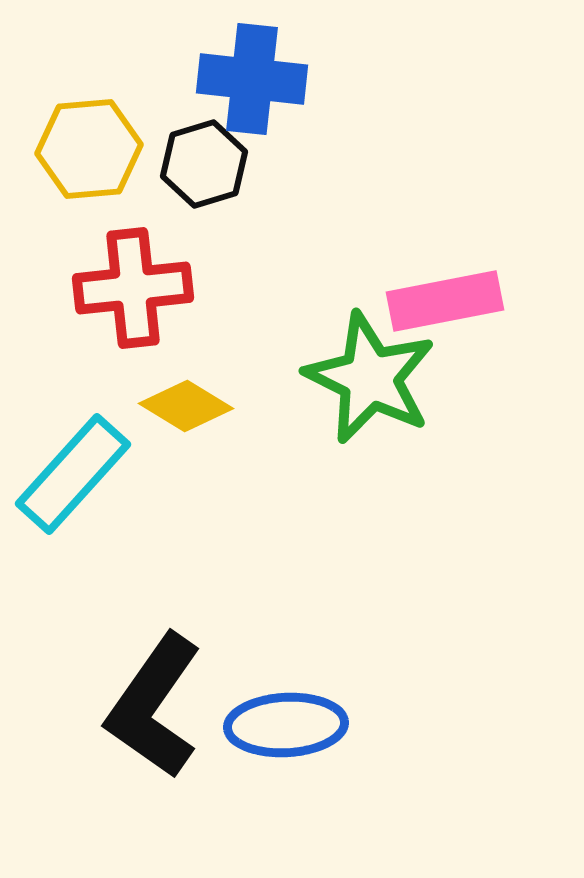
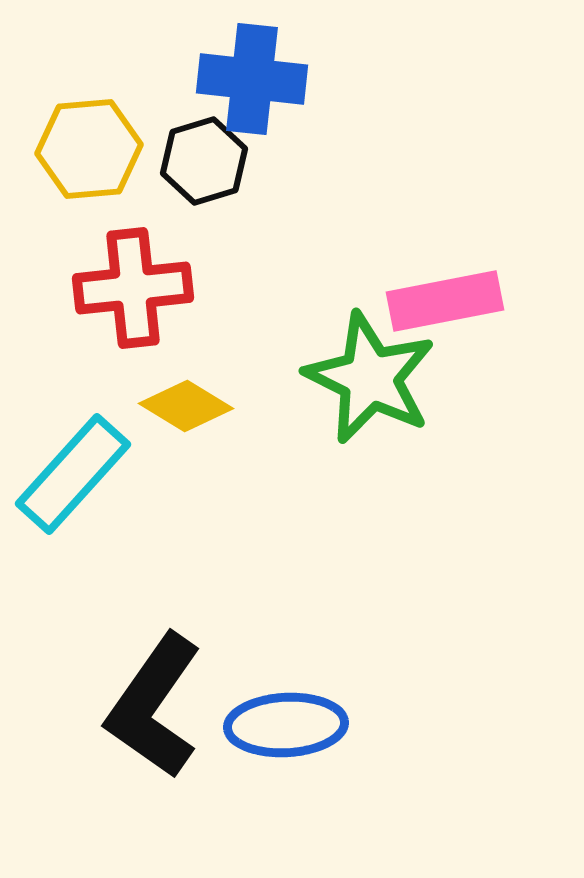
black hexagon: moved 3 px up
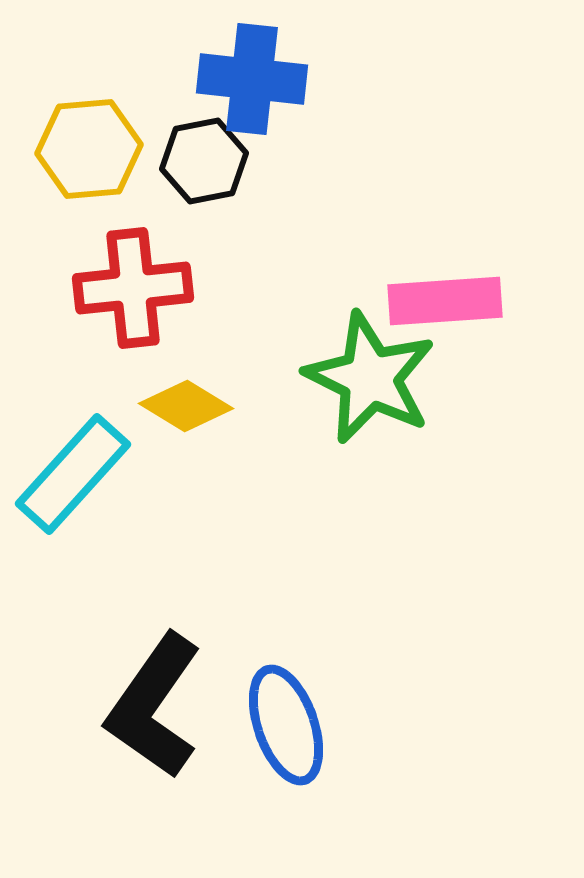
black hexagon: rotated 6 degrees clockwise
pink rectangle: rotated 7 degrees clockwise
blue ellipse: rotated 74 degrees clockwise
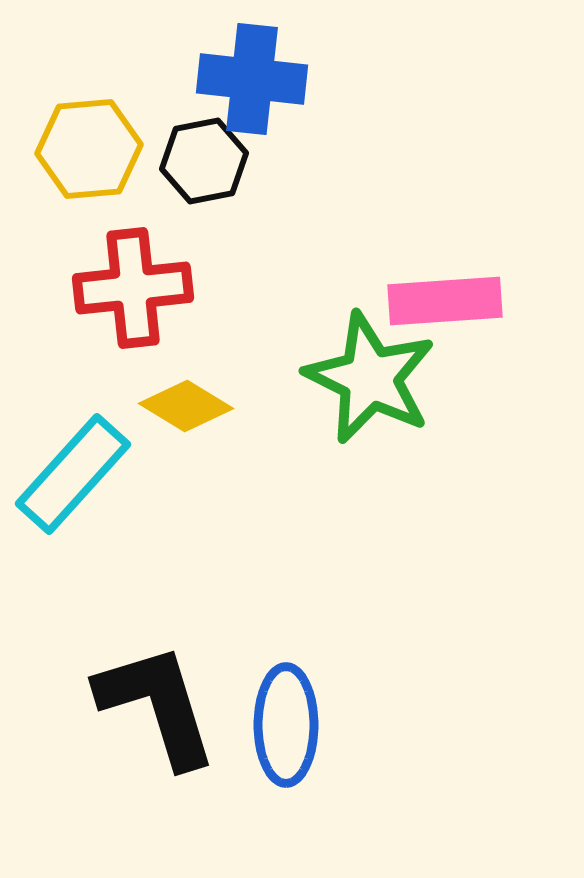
black L-shape: moved 3 px right, 1 px up; rotated 128 degrees clockwise
blue ellipse: rotated 19 degrees clockwise
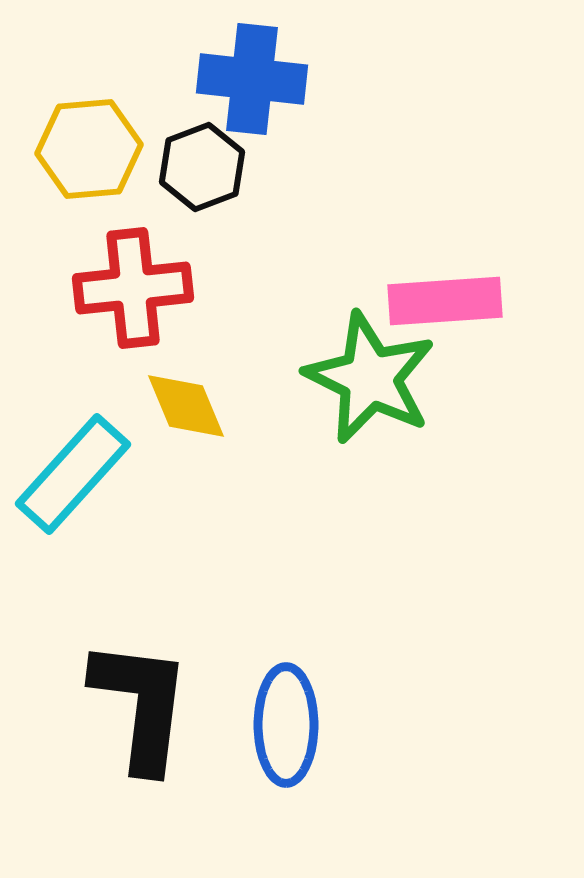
black hexagon: moved 2 px left, 6 px down; rotated 10 degrees counterclockwise
yellow diamond: rotated 36 degrees clockwise
black L-shape: moved 16 px left; rotated 24 degrees clockwise
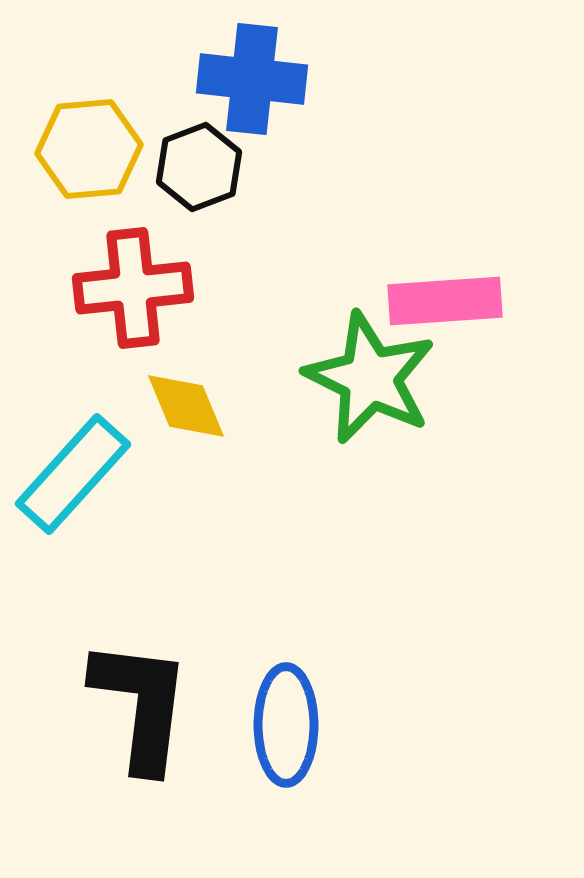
black hexagon: moved 3 px left
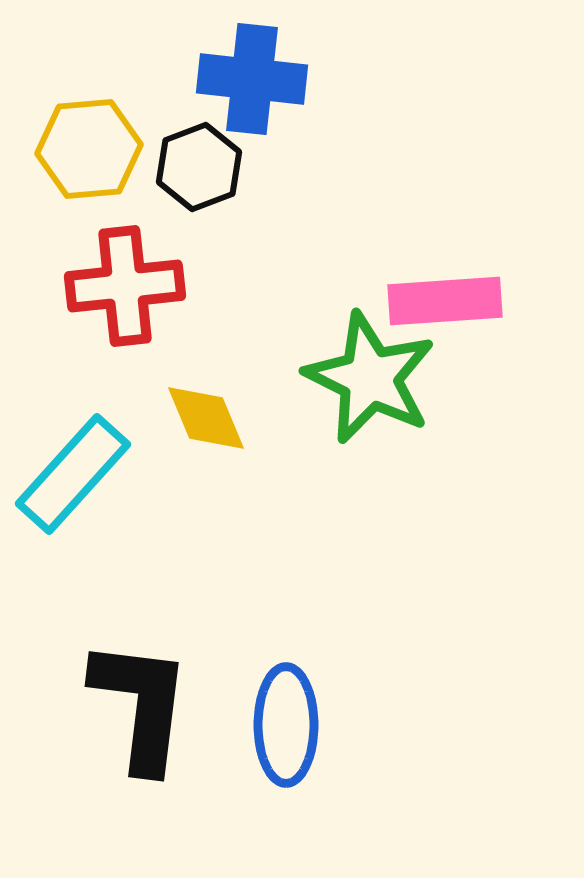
red cross: moved 8 px left, 2 px up
yellow diamond: moved 20 px right, 12 px down
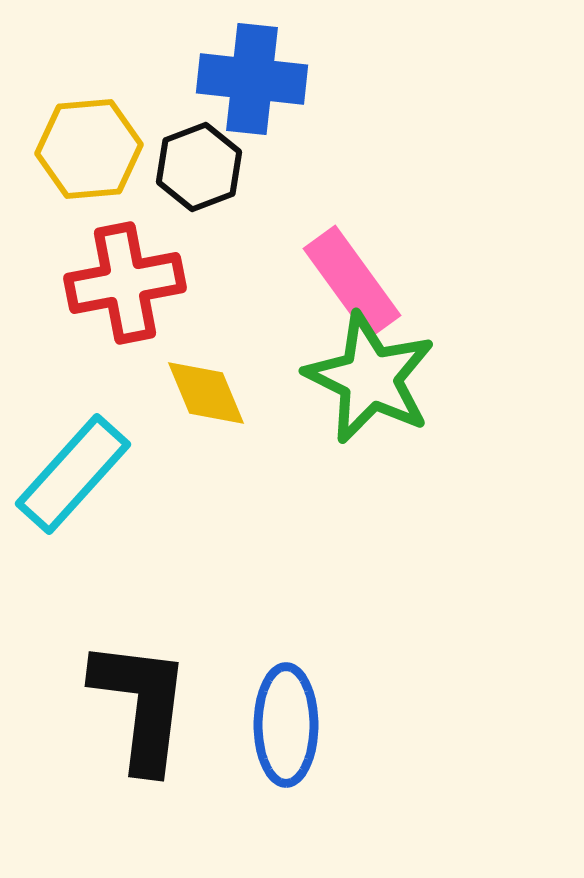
red cross: moved 3 px up; rotated 5 degrees counterclockwise
pink rectangle: moved 93 px left, 19 px up; rotated 58 degrees clockwise
yellow diamond: moved 25 px up
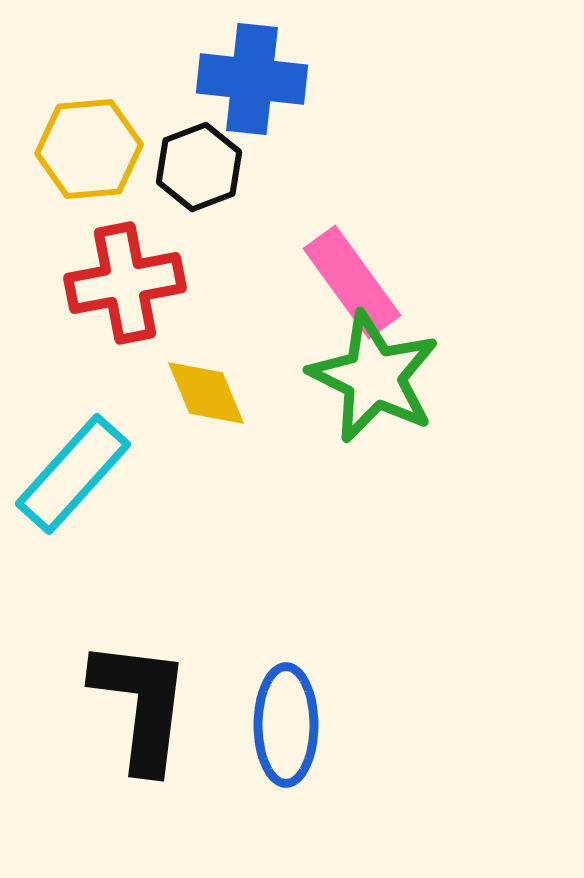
green star: moved 4 px right, 1 px up
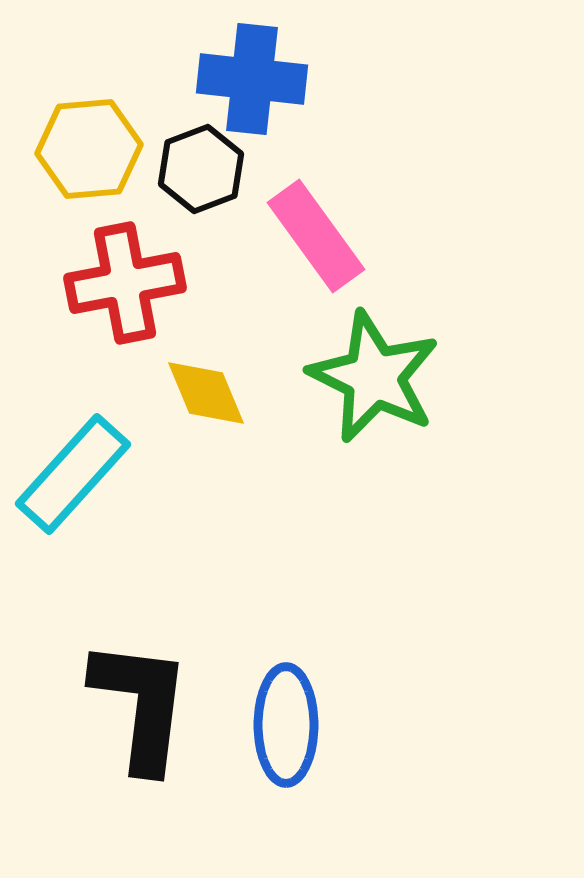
black hexagon: moved 2 px right, 2 px down
pink rectangle: moved 36 px left, 46 px up
